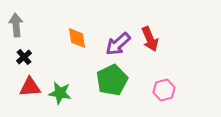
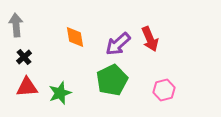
orange diamond: moved 2 px left, 1 px up
red triangle: moved 3 px left
green star: rotated 30 degrees counterclockwise
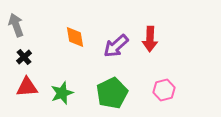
gray arrow: rotated 15 degrees counterclockwise
red arrow: rotated 25 degrees clockwise
purple arrow: moved 2 px left, 2 px down
green pentagon: moved 13 px down
green star: moved 2 px right
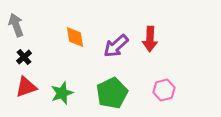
red triangle: moved 1 px left; rotated 15 degrees counterclockwise
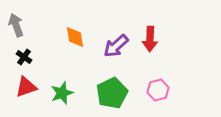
black cross: rotated 14 degrees counterclockwise
pink hexagon: moved 6 px left
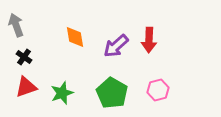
red arrow: moved 1 px left, 1 px down
green pentagon: rotated 16 degrees counterclockwise
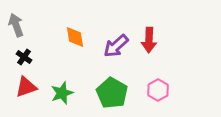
pink hexagon: rotated 15 degrees counterclockwise
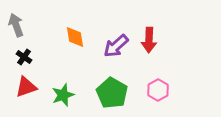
green star: moved 1 px right, 2 px down
